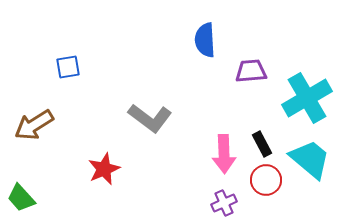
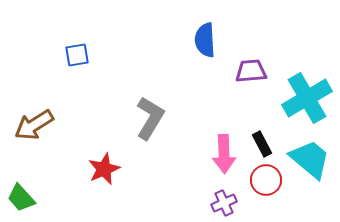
blue square: moved 9 px right, 12 px up
gray L-shape: rotated 96 degrees counterclockwise
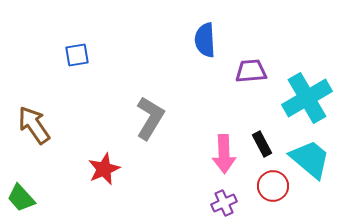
brown arrow: rotated 87 degrees clockwise
red circle: moved 7 px right, 6 px down
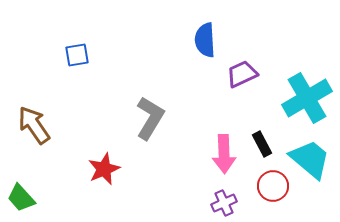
purple trapezoid: moved 9 px left, 3 px down; rotated 20 degrees counterclockwise
